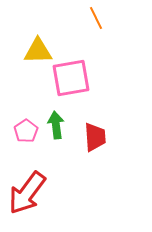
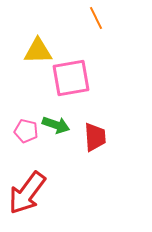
green arrow: rotated 116 degrees clockwise
pink pentagon: rotated 25 degrees counterclockwise
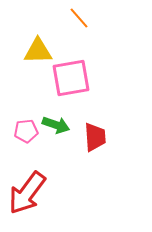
orange line: moved 17 px left; rotated 15 degrees counterclockwise
pink pentagon: rotated 20 degrees counterclockwise
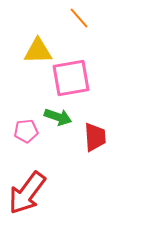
green arrow: moved 2 px right, 8 px up
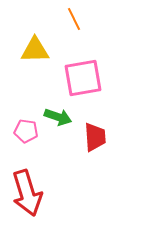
orange line: moved 5 px left, 1 px down; rotated 15 degrees clockwise
yellow triangle: moved 3 px left, 1 px up
pink square: moved 12 px right
pink pentagon: rotated 15 degrees clockwise
red arrow: rotated 54 degrees counterclockwise
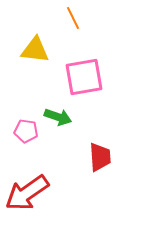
orange line: moved 1 px left, 1 px up
yellow triangle: rotated 8 degrees clockwise
pink square: moved 1 px right, 1 px up
red trapezoid: moved 5 px right, 20 px down
red arrow: rotated 72 degrees clockwise
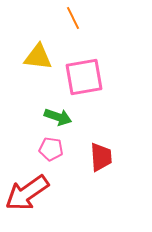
yellow triangle: moved 3 px right, 7 px down
pink pentagon: moved 25 px right, 18 px down
red trapezoid: moved 1 px right
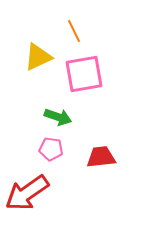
orange line: moved 1 px right, 13 px down
yellow triangle: rotated 32 degrees counterclockwise
pink square: moved 3 px up
red trapezoid: rotated 92 degrees counterclockwise
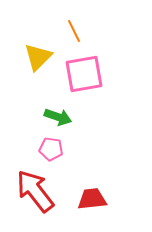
yellow triangle: rotated 20 degrees counterclockwise
red trapezoid: moved 9 px left, 42 px down
red arrow: moved 8 px right, 2 px up; rotated 87 degrees clockwise
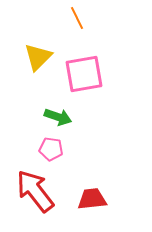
orange line: moved 3 px right, 13 px up
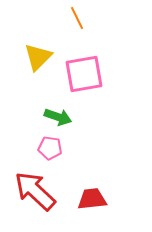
pink pentagon: moved 1 px left, 1 px up
red arrow: rotated 9 degrees counterclockwise
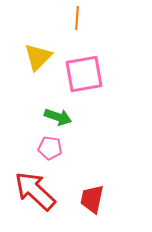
orange line: rotated 30 degrees clockwise
red trapezoid: rotated 72 degrees counterclockwise
